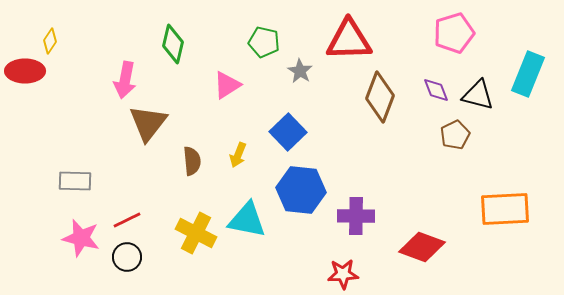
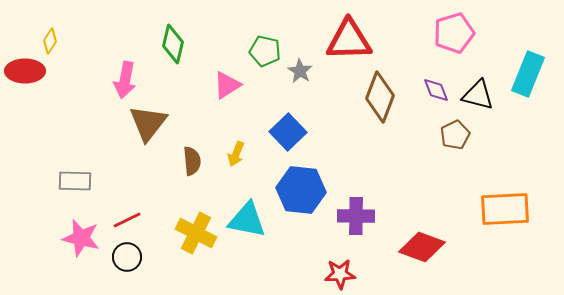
green pentagon: moved 1 px right, 9 px down
yellow arrow: moved 2 px left, 1 px up
red star: moved 3 px left
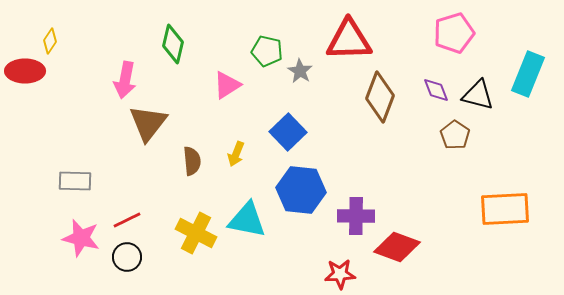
green pentagon: moved 2 px right
brown pentagon: rotated 12 degrees counterclockwise
red diamond: moved 25 px left
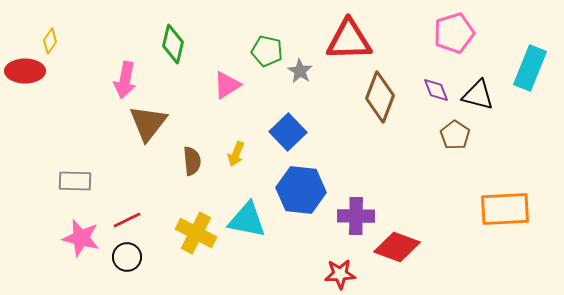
cyan rectangle: moved 2 px right, 6 px up
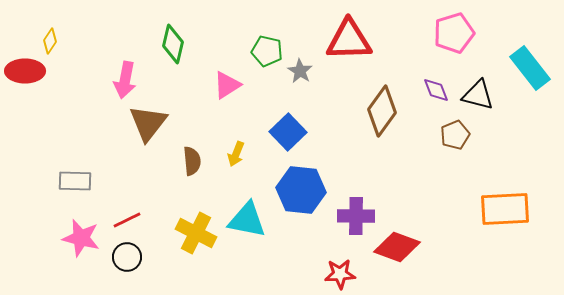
cyan rectangle: rotated 60 degrees counterclockwise
brown diamond: moved 2 px right, 14 px down; rotated 15 degrees clockwise
brown pentagon: rotated 16 degrees clockwise
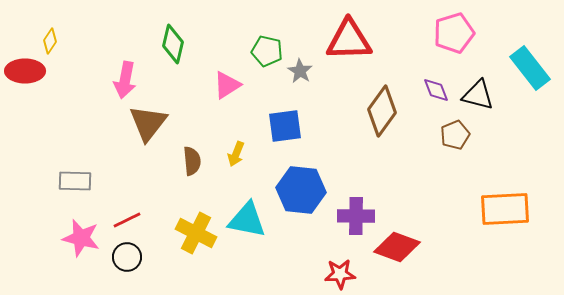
blue square: moved 3 px left, 6 px up; rotated 36 degrees clockwise
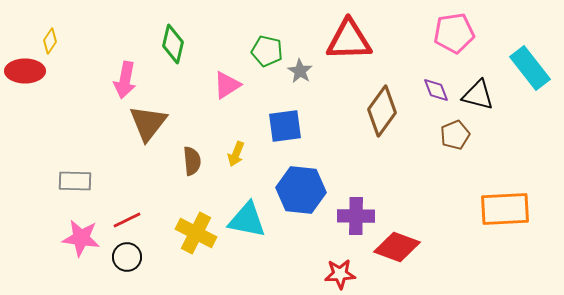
pink pentagon: rotated 9 degrees clockwise
pink star: rotated 6 degrees counterclockwise
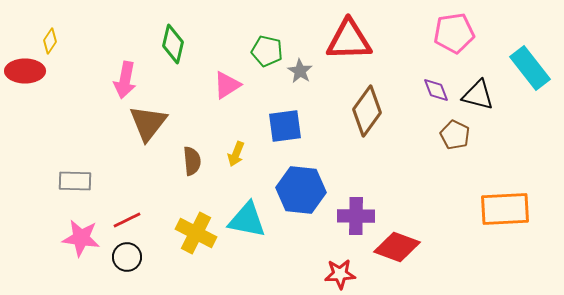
brown diamond: moved 15 px left
brown pentagon: rotated 24 degrees counterclockwise
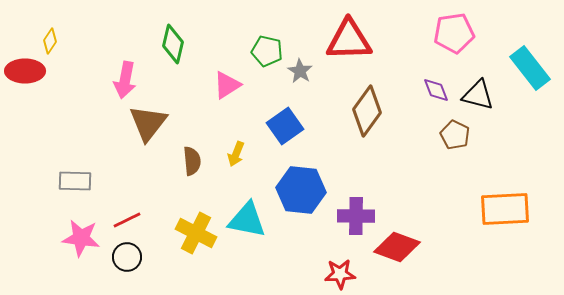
blue square: rotated 27 degrees counterclockwise
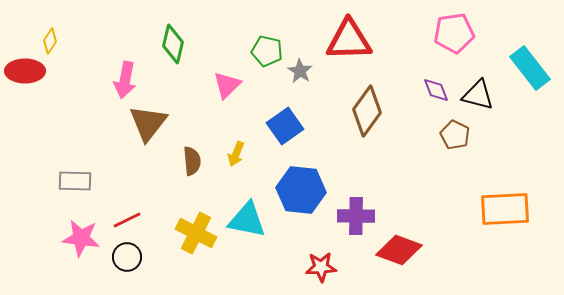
pink triangle: rotated 12 degrees counterclockwise
red diamond: moved 2 px right, 3 px down
red star: moved 19 px left, 7 px up
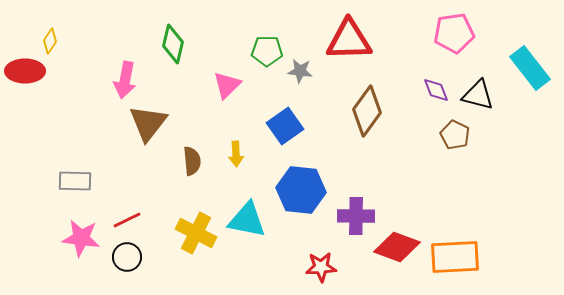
green pentagon: rotated 12 degrees counterclockwise
gray star: rotated 25 degrees counterclockwise
yellow arrow: rotated 25 degrees counterclockwise
orange rectangle: moved 50 px left, 48 px down
red diamond: moved 2 px left, 3 px up
